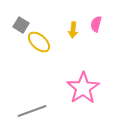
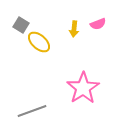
pink semicircle: moved 2 px right; rotated 126 degrees counterclockwise
yellow arrow: moved 1 px right, 1 px up
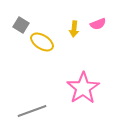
yellow ellipse: moved 3 px right; rotated 10 degrees counterclockwise
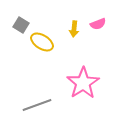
pink star: moved 5 px up
gray line: moved 5 px right, 6 px up
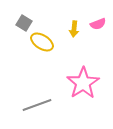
gray square: moved 3 px right, 2 px up
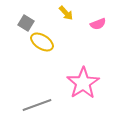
gray square: moved 2 px right
yellow arrow: moved 8 px left, 16 px up; rotated 49 degrees counterclockwise
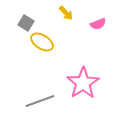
gray line: moved 3 px right, 4 px up
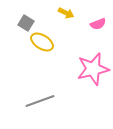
yellow arrow: rotated 21 degrees counterclockwise
pink star: moved 10 px right, 14 px up; rotated 20 degrees clockwise
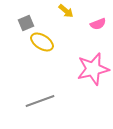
yellow arrow: moved 2 px up; rotated 14 degrees clockwise
gray square: rotated 35 degrees clockwise
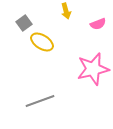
yellow arrow: rotated 35 degrees clockwise
gray square: moved 2 px left; rotated 14 degrees counterclockwise
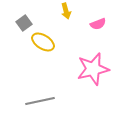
yellow ellipse: moved 1 px right
gray line: rotated 8 degrees clockwise
